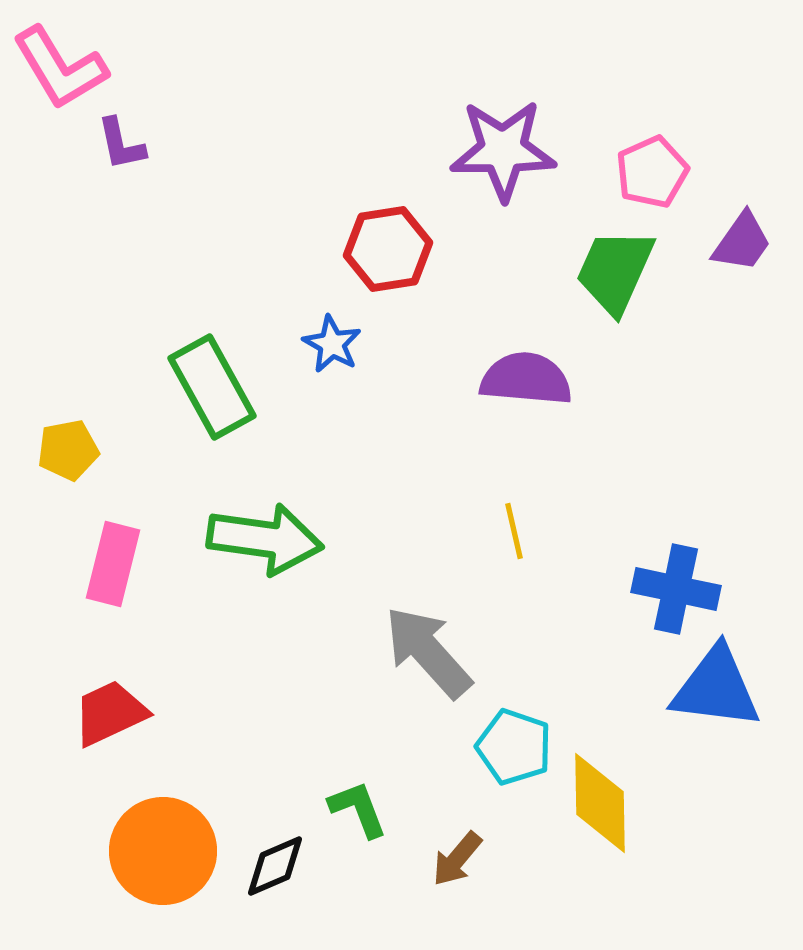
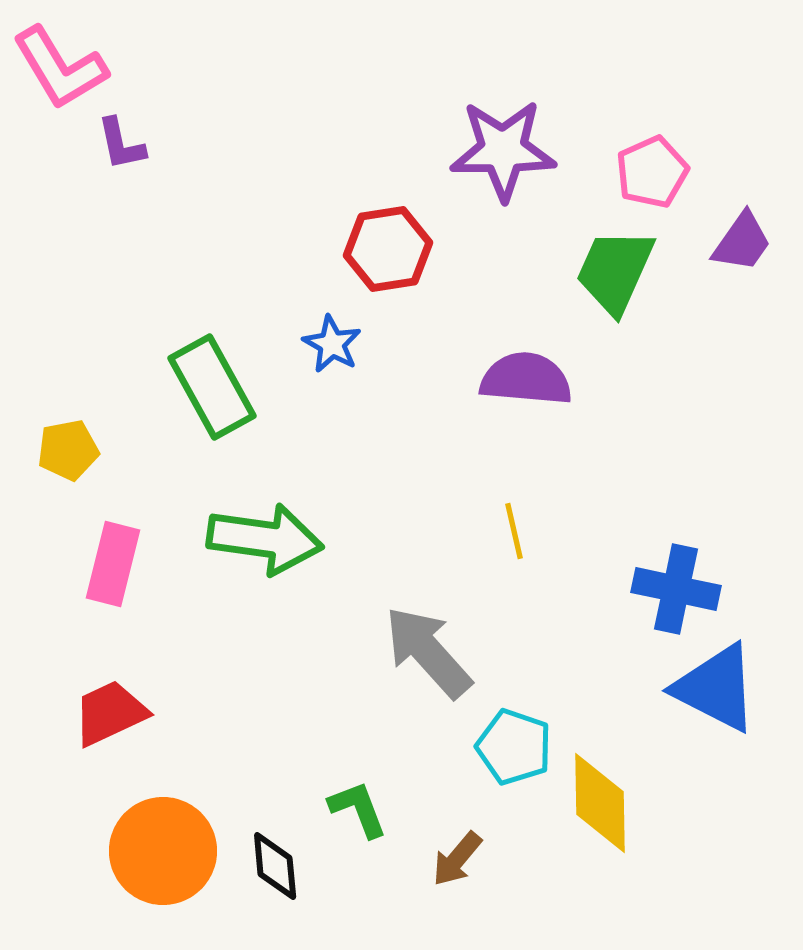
blue triangle: rotated 20 degrees clockwise
black diamond: rotated 72 degrees counterclockwise
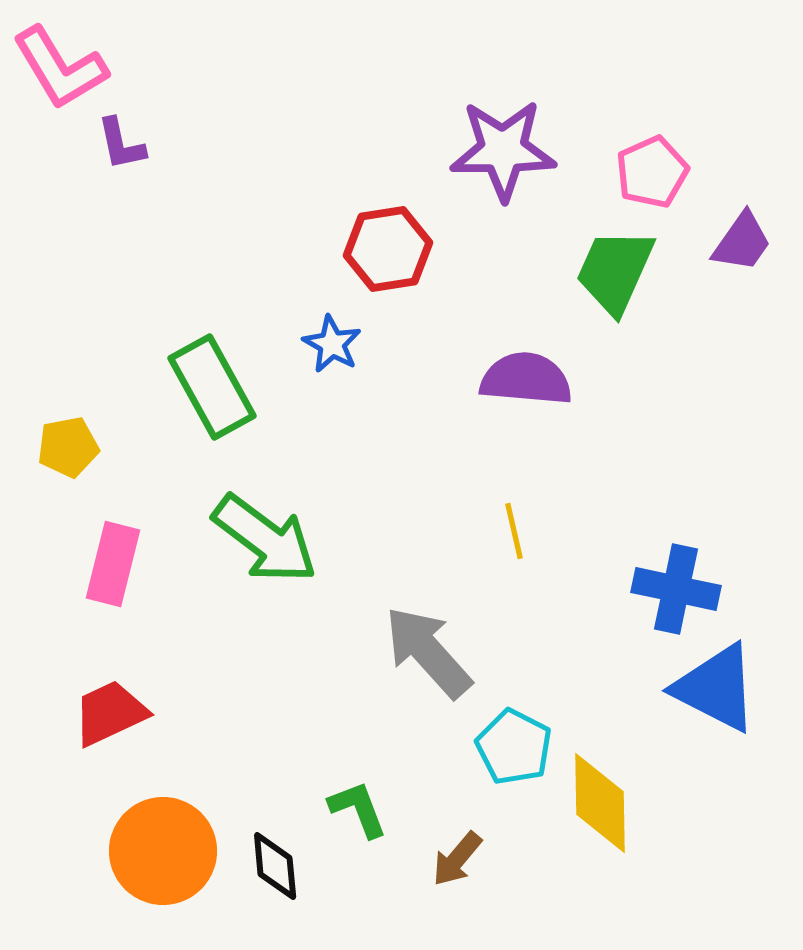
yellow pentagon: moved 3 px up
green arrow: rotated 29 degrees clockwise
cyan pentagon: rotated 8 degrees clockwise
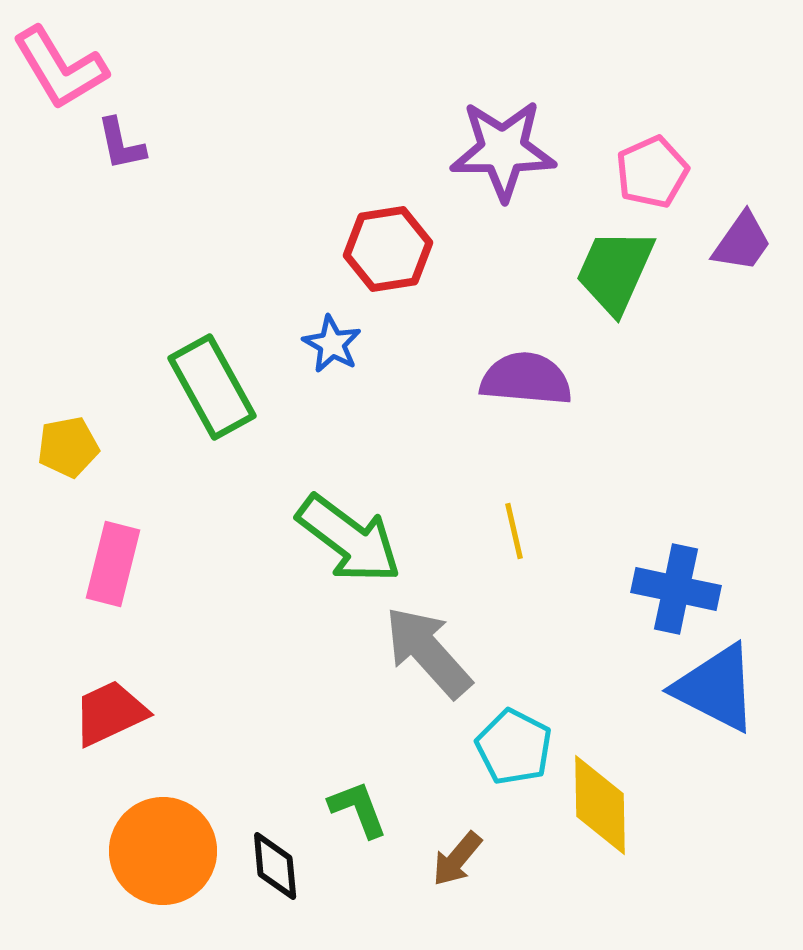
green arrow: moved 84 px right
yellow diamond: moved 2 px down
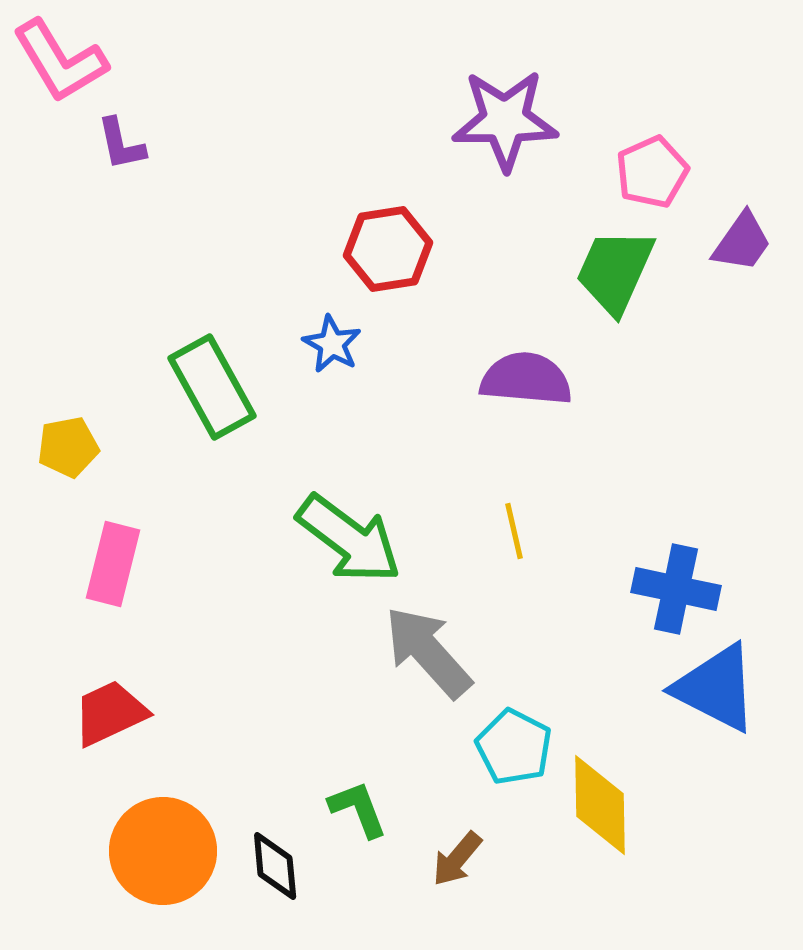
pink L-shape: moved 7 px up
purple star: moved 2 px right, 30 px up
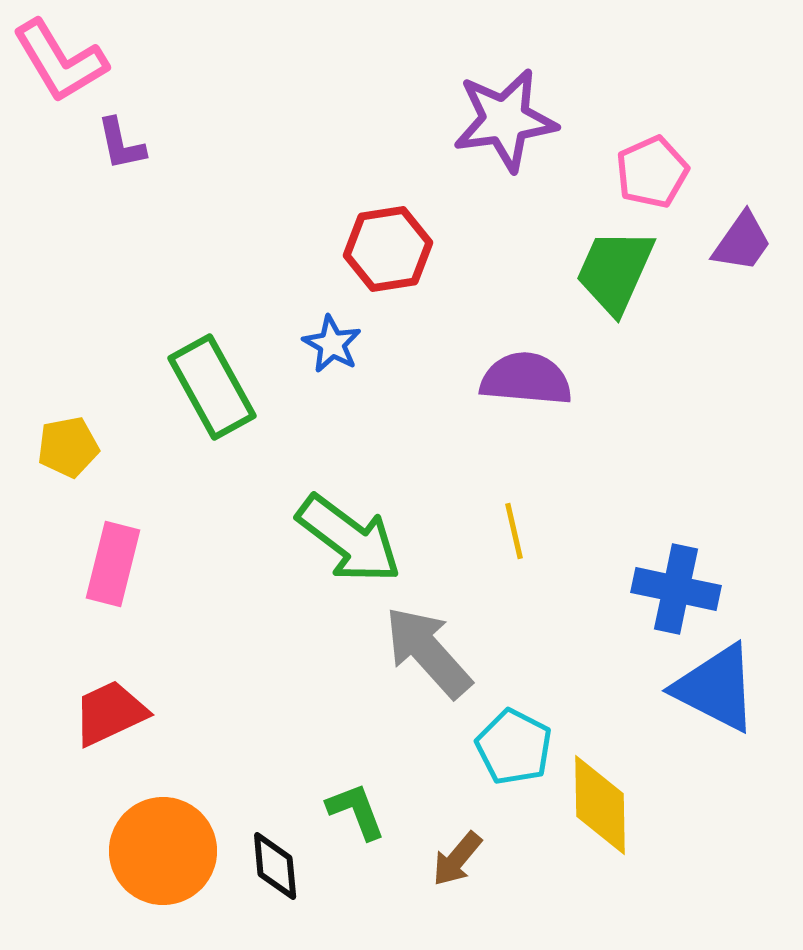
purple star: rotated 8 degrees counterclockwise
green L-shape: moved 2 px left, 2 px down
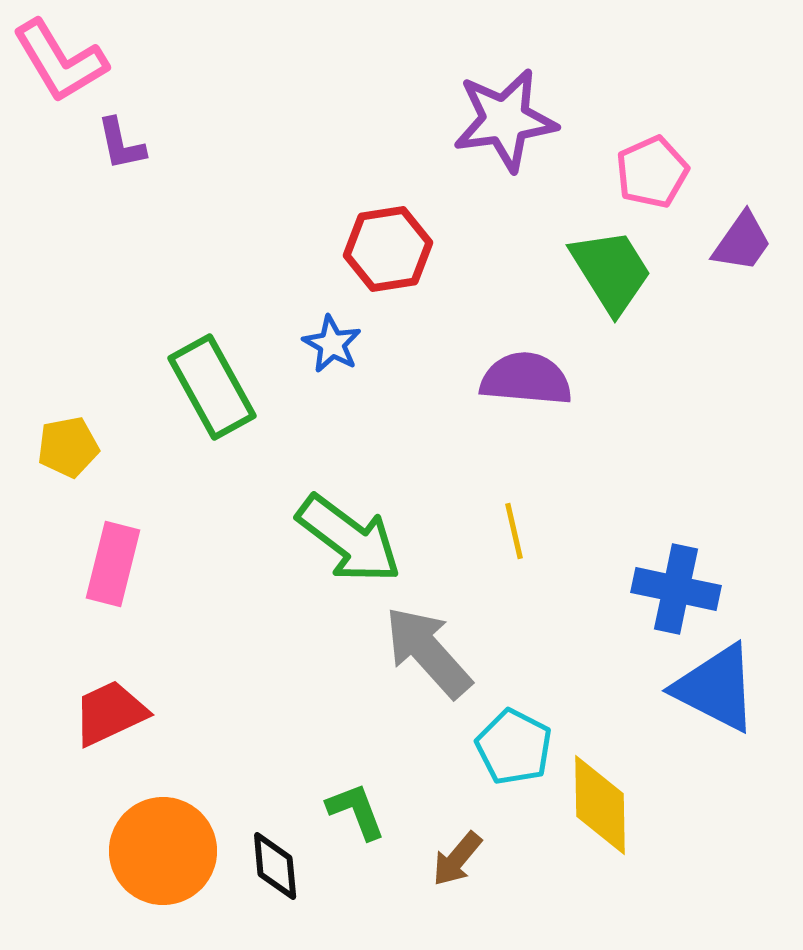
green trapezoid: moved 4 px left; rotated 124 degrees clockwise
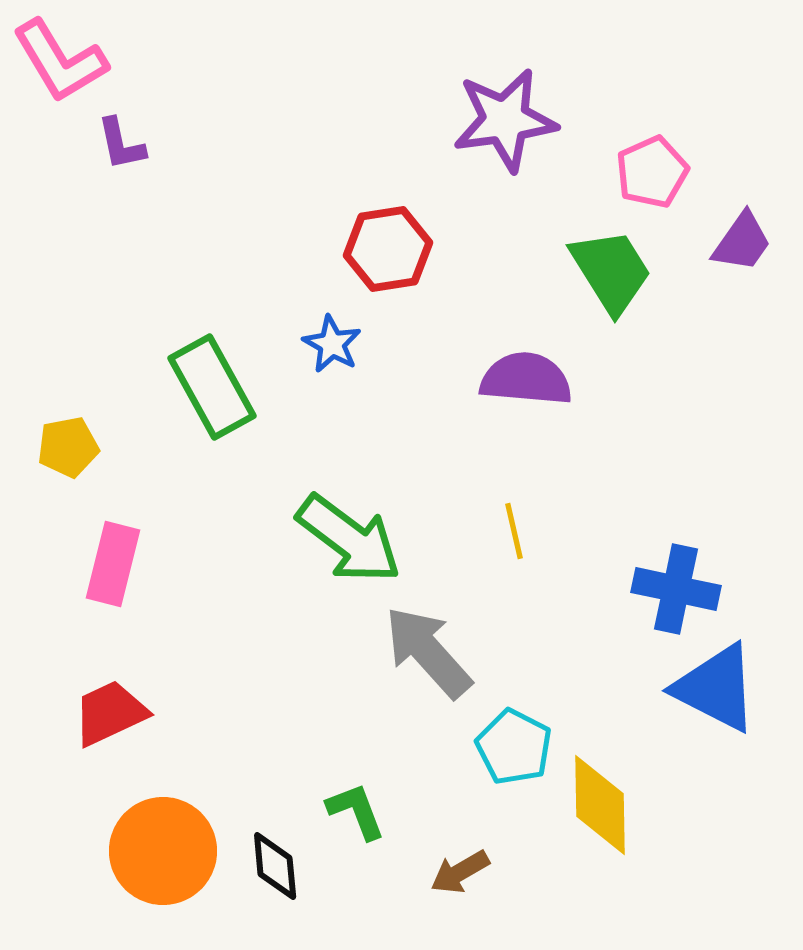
brown arrow: moved 3 px right, 13 px down; rotated 20 degrees clockwise
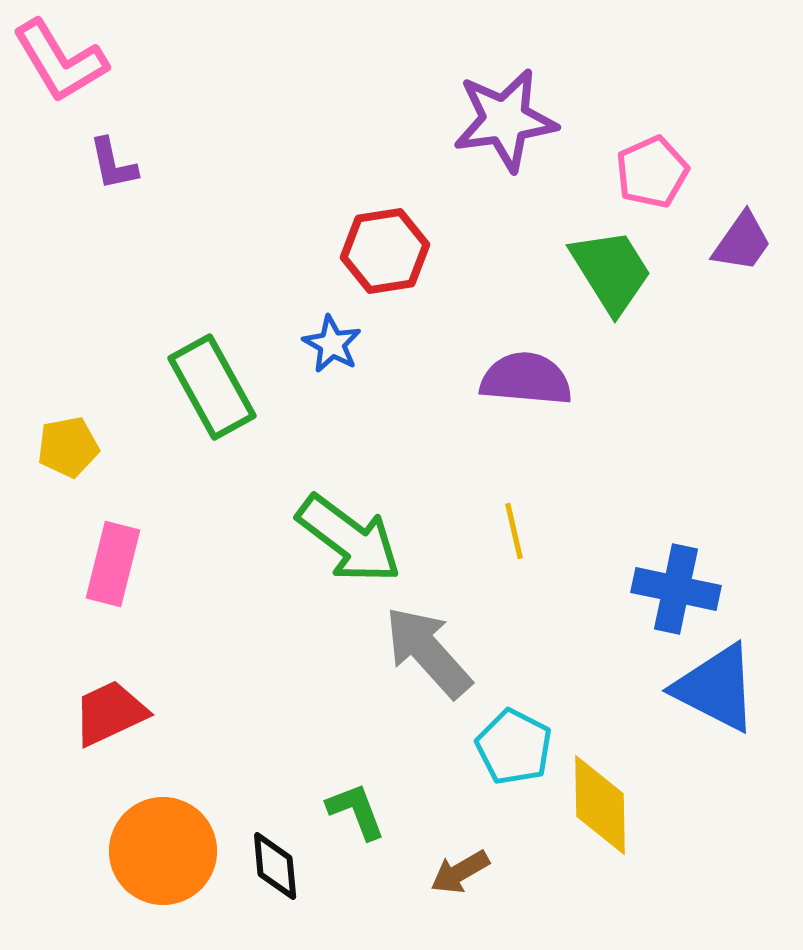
purple L-shape: moved 8 px left, 20 px down
red hexagon: moved 3 px left, 2 px down
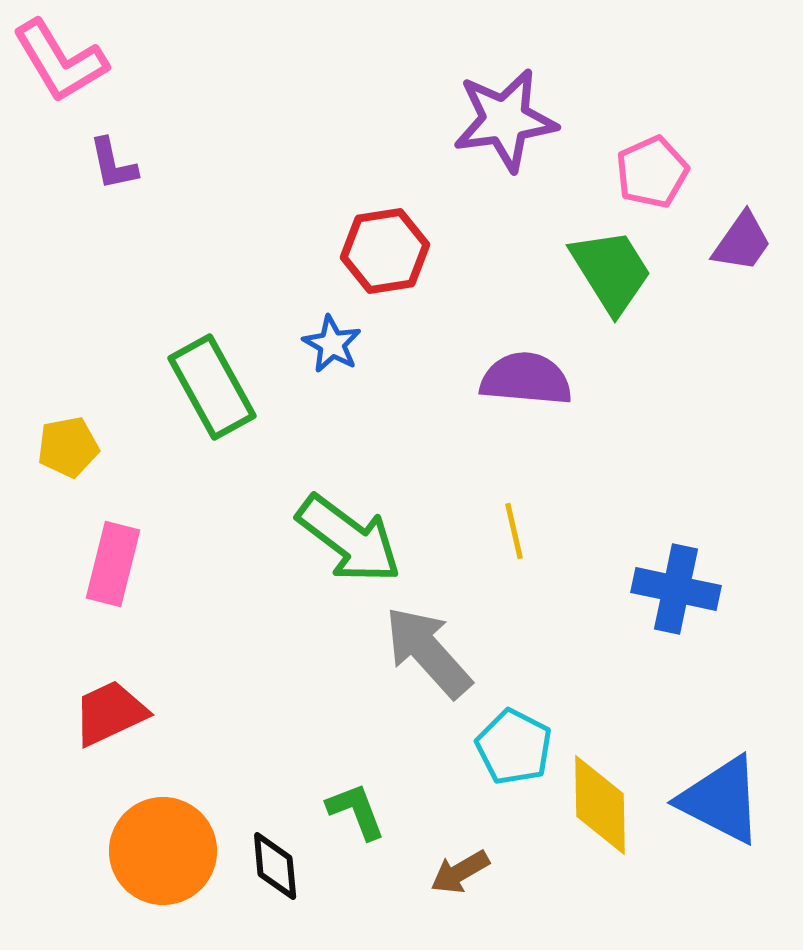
blue triangle: moved 5 px right, 112 px down
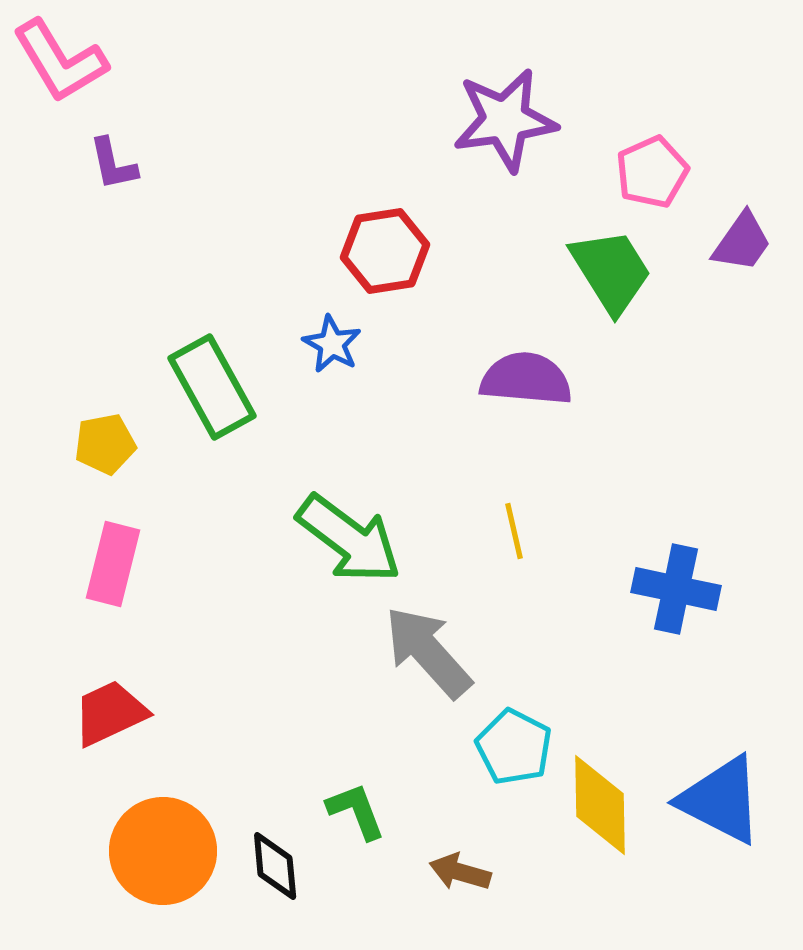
yellow pentagon: moved 37 px right, 3 px up
brown arrow: rotated 46 degrees clockwise
